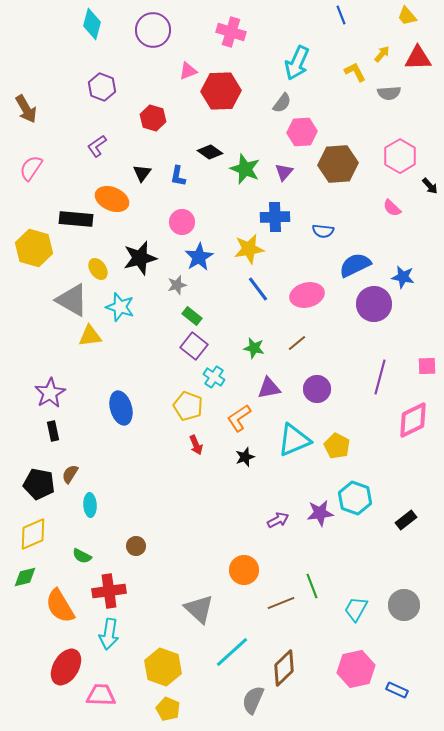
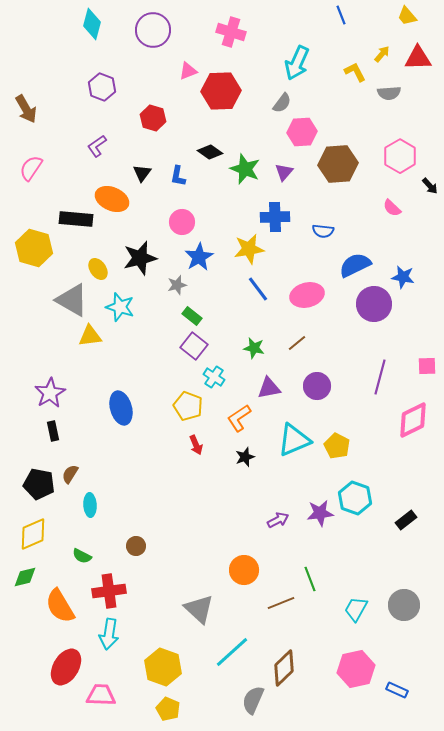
purple circle at (317, 389): moved 3 px up
green line at (312, 586): moved 2 px left, 7 px up
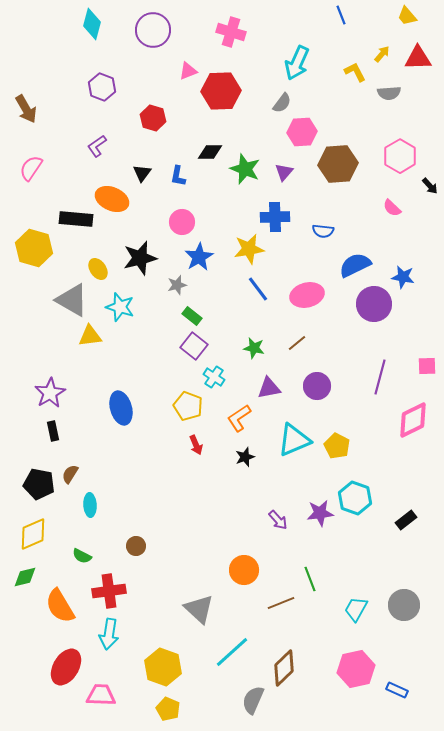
black diamond at (210, 152): rotated 35 degrees counterclockwise
purple arrow at (278, 520): rotated 75 degrees clockwise
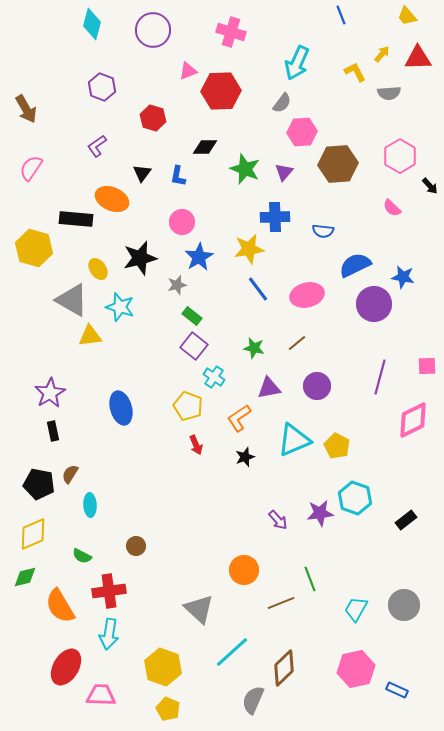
black diamond at (210, 152): moved 5 px left, 5 px up
